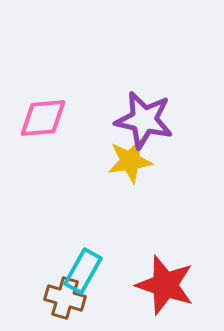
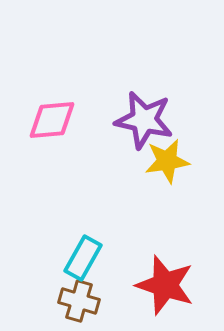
pink diamond: moved 9 px right, 2 px down
yellow star: moved 37 px right
cyan rectangle: moved 13 px up
brown cross: moved 14 px right, 3 px down
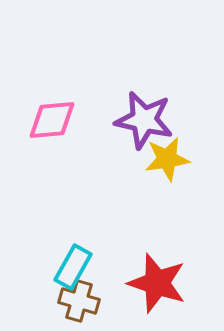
yellow star: moved 2 px up
cyan rectangle: moved 10 px left, 9 px down
red star: moved 8 px left, 2 px up
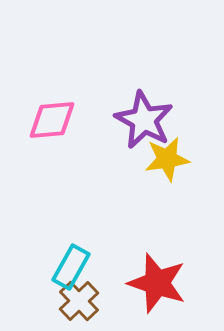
purple star: rotated 16 degrees clockwise
cyan rectangle: moved 2 px left
brown cross: rotated 30 degrees clockwise
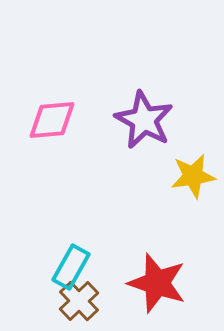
yellow star: moved 26 px right, 17 px down
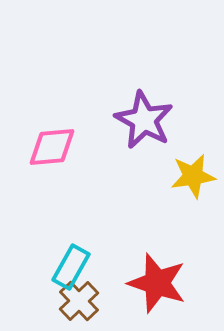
pink diamond: moved 27 px down
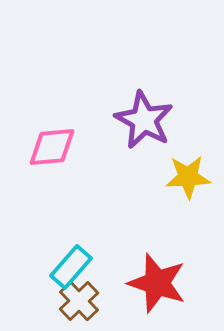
yellow star: moved 5 px left, 1 px down; rotated 6 degrees clockwise
cyan rectangle: rotated 12 degrees clockwise
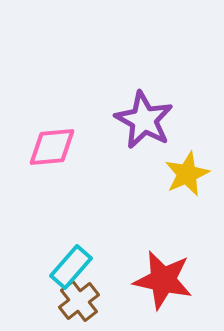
yellow star: moved 1 px left, 3 px up; rotated 21 degrees counterclockwise
red star: moved 6 px right, 3 px up; rotated 6 degrees counterclockwise
brown cross: rotated 6 degrees clockwise
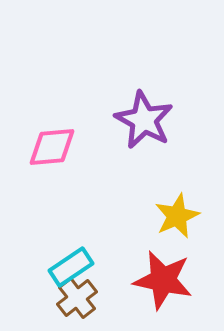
yellow star: moved 10 px left, 42 px down
cyan rectangle: rotated 15 degrees clockwise
brown cross: moved 2 px left, 3 px up
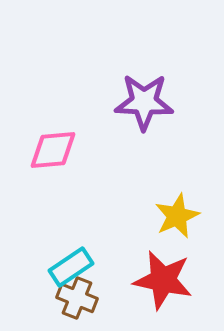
purple star: moved 18 px up; rotated 26 degrees counterclockwise
pink diamond: moved 1 px right, 3 px down
brown cross: rotated 30 degrees counterclockwise
